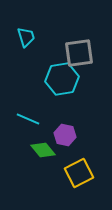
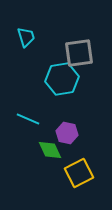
purple hexagon: moved 2 px right, 2 px up
green diamond: moved 7 px right; rotated 15 degrees clockwise
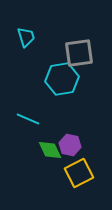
purple hexagon: moved 3 px right, 12 px down
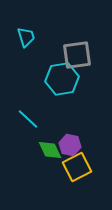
gray square: moved 2 px left, 2 px down
cyan line: rotated 20 degrees clockwise
yellow square: moved 2 px left, 6 px up
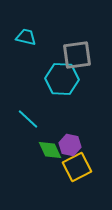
cyan trapezoid: rotated 60 degrees counterclockwise
cyan hexagon: rotated 12 degrees clockwise
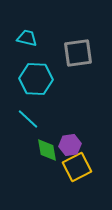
cyan trapezoid: moved 1 px right, 1 px down
gray square: moved 1 px right, 2 px up
cyan hexagon: moved 26 px left
purple hexagon: rotated 20 degrees counterclockwise
green diamond: moved 3 px left; rotated 15 degrees clockwise
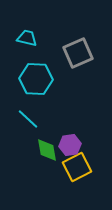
gray square: rotated 16 degrees counterclockwise
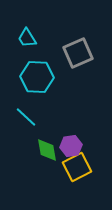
cyan trapezoid: rotated 135 degrees counterclockwise
cyan hexagon: moved 1 px right, 2 px up
cyan line: moved 2 px left, 2 px up
purple hexagon: moved 1 px right, 1 px down
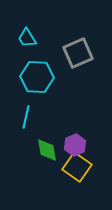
cyan line: rotated 60 degrees clockwise
purple hexagon: moved 4 px right, 1 px up; rotated 15 degrees counterclockwise
yellow square: rotated 28 degrees counterclockwise
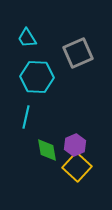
yellow square: rotated 8 degrees clockwise
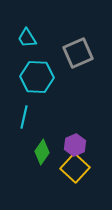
cyan line: moved 2 px left
green diamond: moved 5 px left, 2 px down; rotated 45 degrees clockwise
yellow square: moved 2 px left, 1 px down
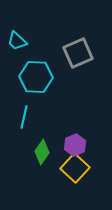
cyan trapezoid: moved 10 px left, 3 px down; rotated 15 degrees counterclockwise
cyan hexagon: moved 1 px left
